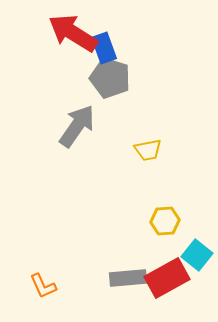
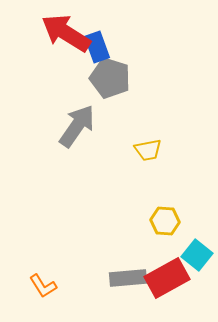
red arrow: moved 7 px left
blue rectangle: moved 7 px left, 1 px up
yellow hexagon: rotated 8 degrees clockwise
orange L-shape: rotated 8 degrees counterclockwise
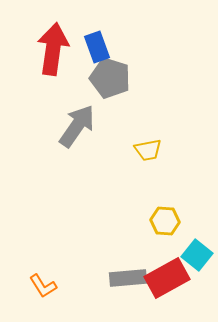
red arrow: moved 13 px left, 16 px down; rotated 66 degrees clockwise
